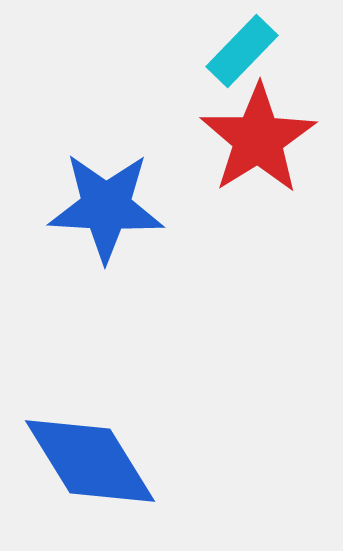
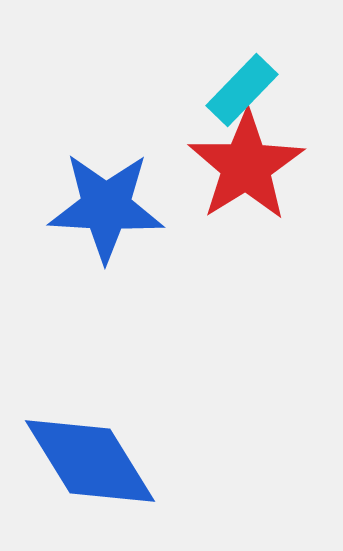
cyan rectangle: moved 39 px down
red star: moved 12 px left, 27 px down
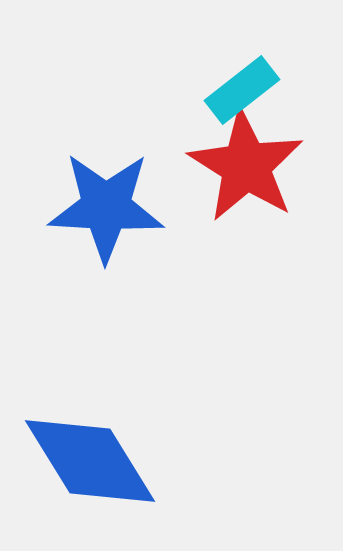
cyan rectangle: rotated 8 degrees clockwise
red star: rotated 8 degrees counterclockwise
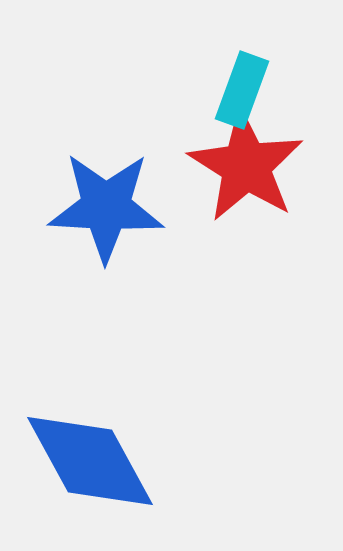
cyan rectangle: rotated 32 degrees counterclockwise
blue diamond: rotated 3 degrees clockwise
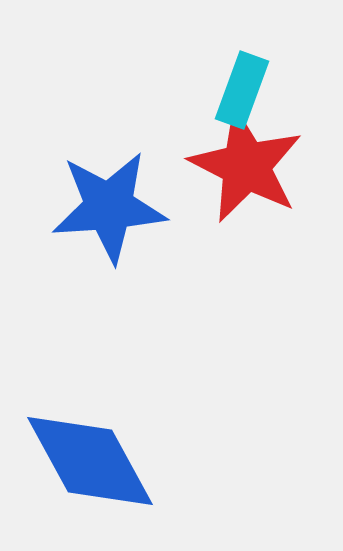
red star: rotated 5 degrees counterclockwise
blue star: moved 3 px right; rotated 7 degrees counterclockwise
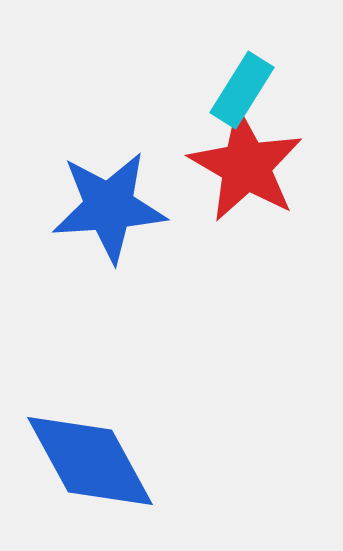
cyan rectangle: rotated 12 degrees clockwise
red star: rotated 3 degrees clockwise
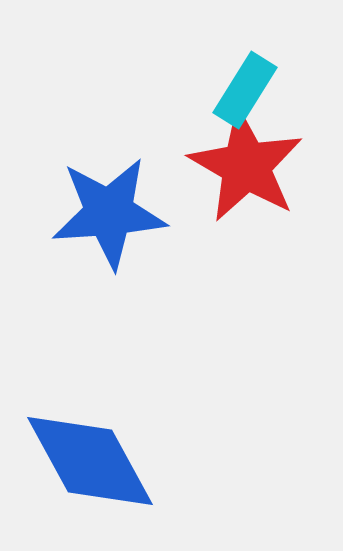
cyan rectangle: moved 3 px right
blue star: moved 6 px down
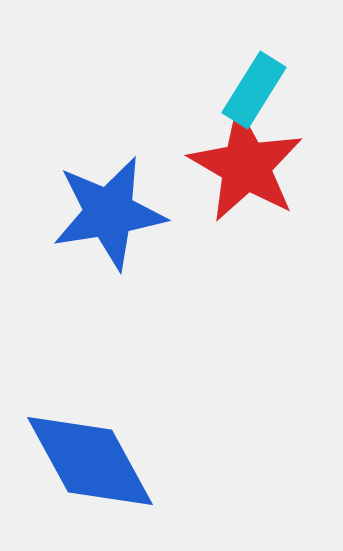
cyan rectangle: moved 9 px right
blue star: rotated 5 degrees counterclockwise
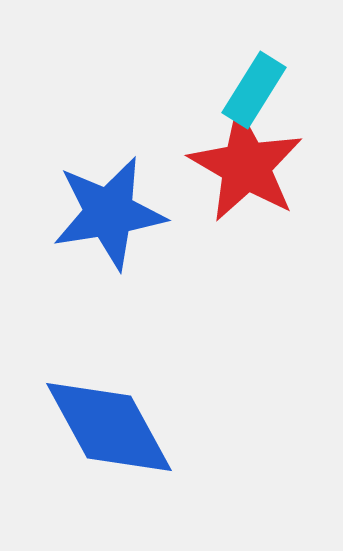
blue diamond: moved 19 px right, 34 px up
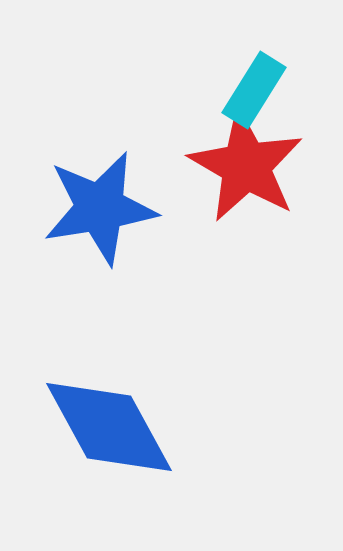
blue star: moved 9 px left, 5 px up
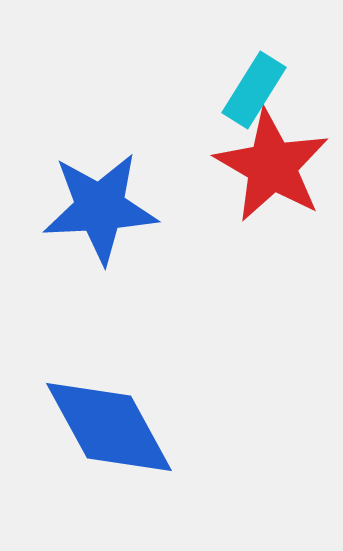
red star: moved 26 px right
blue star: rotated 6 degrees clockwise
